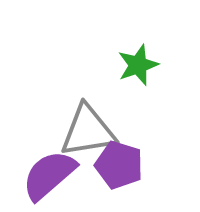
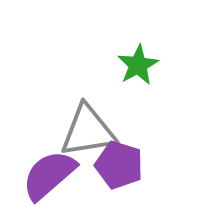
green star: rotated 9 degrees counterclockwise
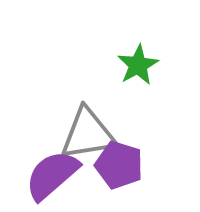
gray triangle: moved 3 px down
purple semicircle: moved 3 px right
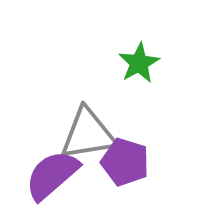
green star: moved 1 px right, 2 px up
purple pentagon: moved 6 px right, 3 px up
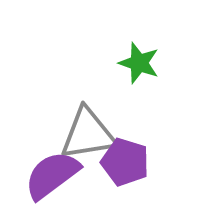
green star: rotated 24 degrees counterclockwise
purple semicircle: rotated 4 degrees clockwise
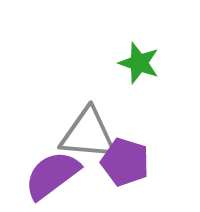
gray triangle: rotated 14 degrees clockwise
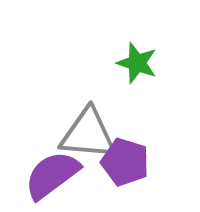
green star: moved 2 px left
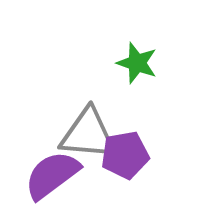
purple pentagon: moved 7 px up; rotated 27 degrees counterclockwise
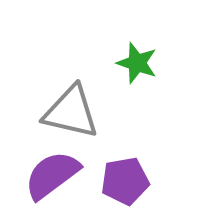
gray triangle: moved 17 px left, 22 px up; rotated 8 degrees clockwise
purple pentagon: moved 26 px down
